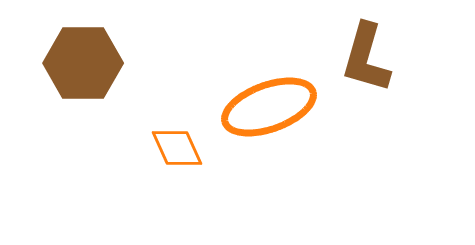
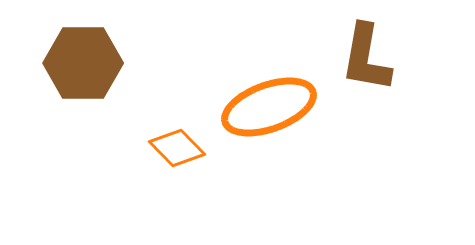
brown L-shape: rotated 6 degrees counterclockwise
orange diamond: rotated 20 degrees counterclockwise
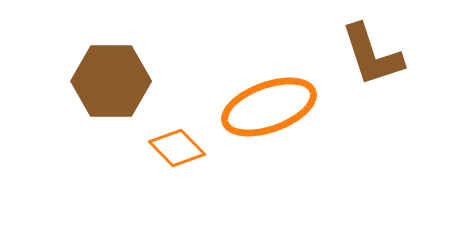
brown L-shape: moved 6 px right, 3 px up; rotated 28 degrees counterclockwise
brown hexagon: moved 28 px right, 18 px down
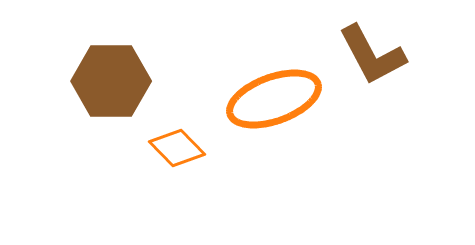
brown L-shape: rotated 10 degrees counterclockwise
orange ellipse: moved 5 px right, 8 px up
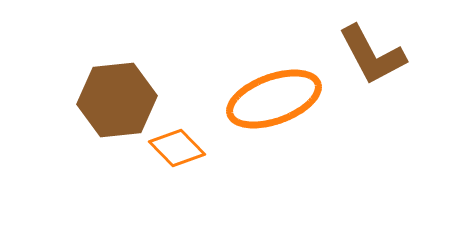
brown hexagon: moved 6 px right, 19 px down; rotated 6 degrees counterclockwise
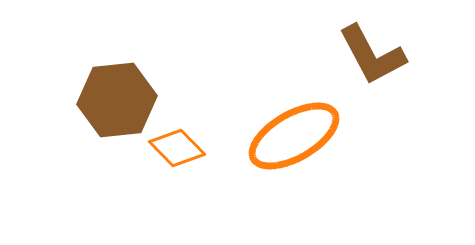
orange ellipse: moved 20 px right, 37 px down; rotated 10 degrees counterclockwise
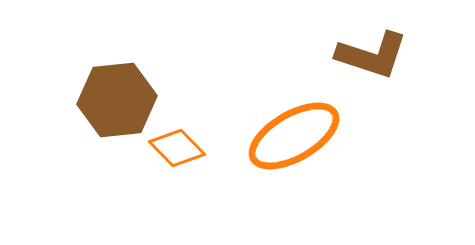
brown L-shape: rotated 44 degrees counterclockwise
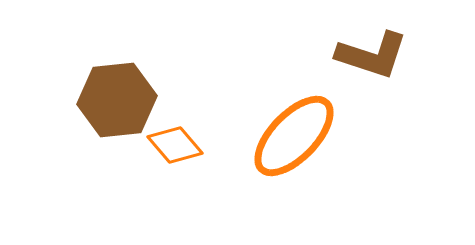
orange ellipse: rotated 16 degrees counterclockwise
orange diamond: moved 2 px left, 3 px up; rotated 4 degrees clockwise
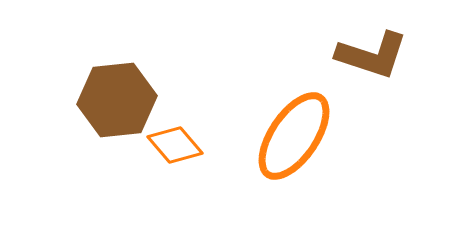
orange ellipse: rotated 10 degrees counterclockwise
